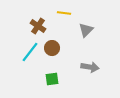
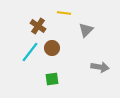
gray arrow: moved 10 px right
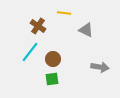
gray triangle: rotated 49 degrees counterclockwise
brown circle: moved 1 px right, 11 px down
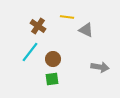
yellow line: moved 3 px right, 4 px down
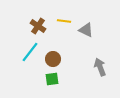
yellow line: moved 3 px left, 4 px down
gray arrow: rotated 120 degrees counterclockwise
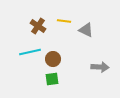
cyan line: rotated 40 degrees clockwise
gray arrow: rotated 114 degrees clockwise
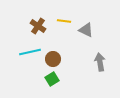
gray arrow: moved 5 px up; rotated 102 degrees counterclockwise
green square: rotated 24 degrees counterclockwise
